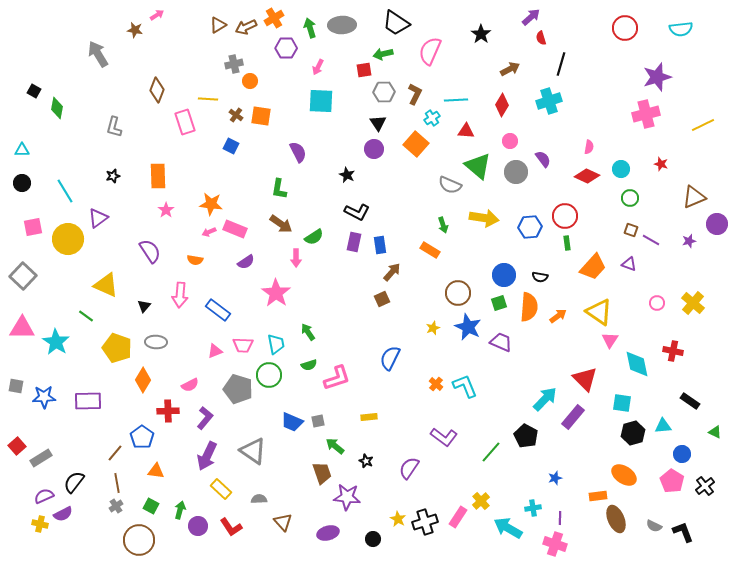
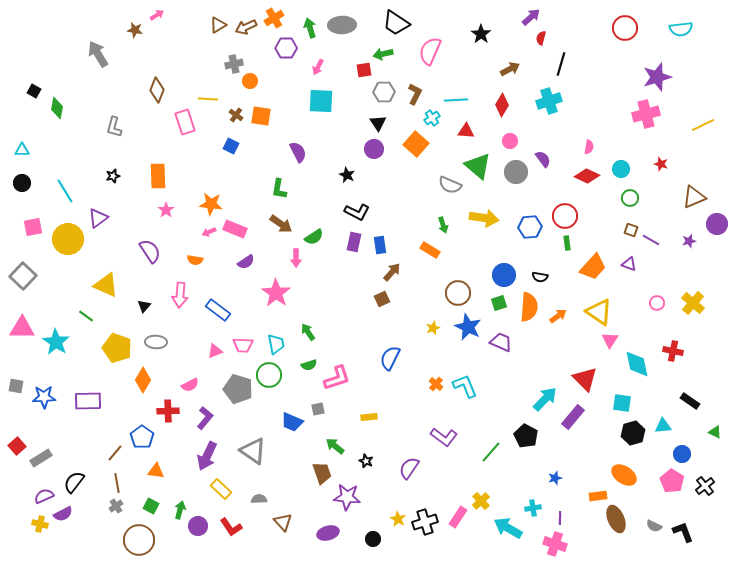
red semicircle at (541, 38): rotated 32 degrees clockwise
gray square at (318, 421): moved 12 px up
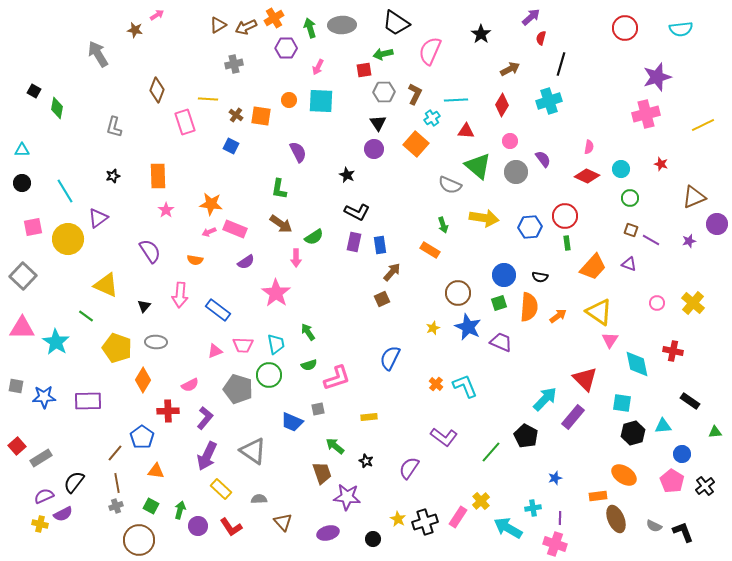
orange circle at (250, 81): moved 39 px right, 19 px down
green triangle at (715, 432): rotated 32 degrees counterclockwise
gray cross at (116, 506): rotated 16 degrees clockwise
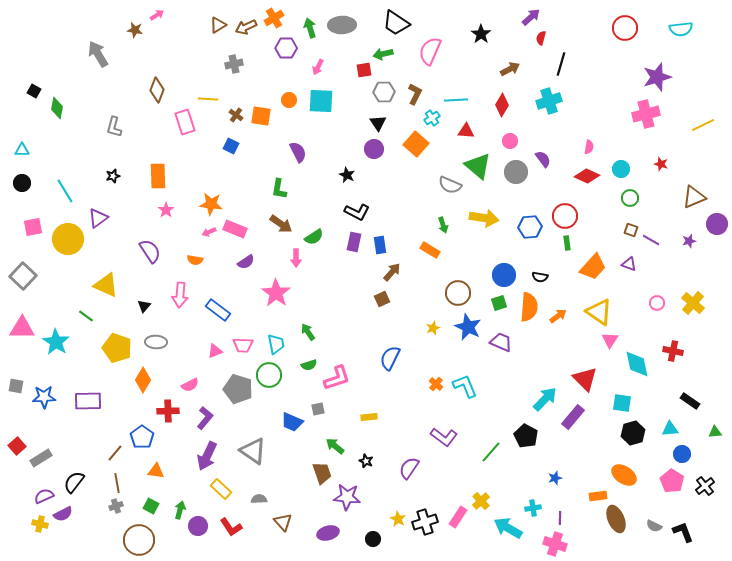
cyan triangle at (663, 426): moved 7 px right, 3 px down
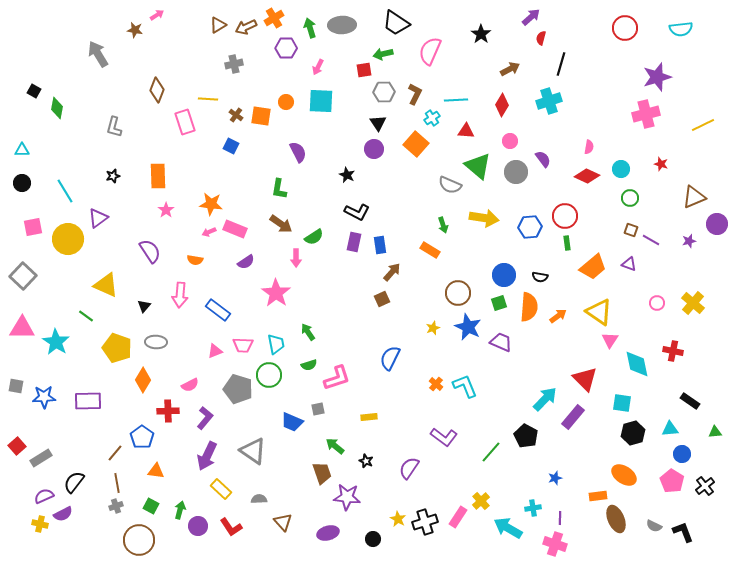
orange circle at (289, 100): moved 3 px left, 2 px down
orange trapezoid at (593, 267): rotated 8 degrees clockwise
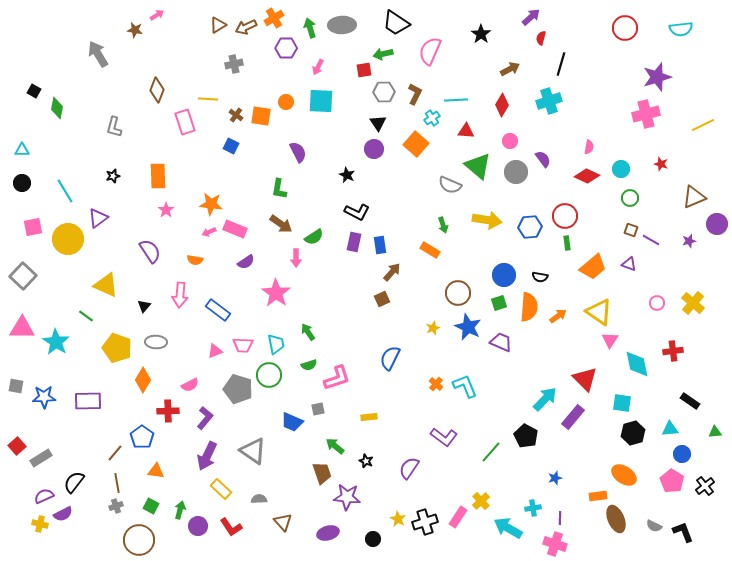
yellow arrow at (484, 218): moved 3 px right, 2 px down
red cross at (673, 351): rotated 18 degrees counterclockwise
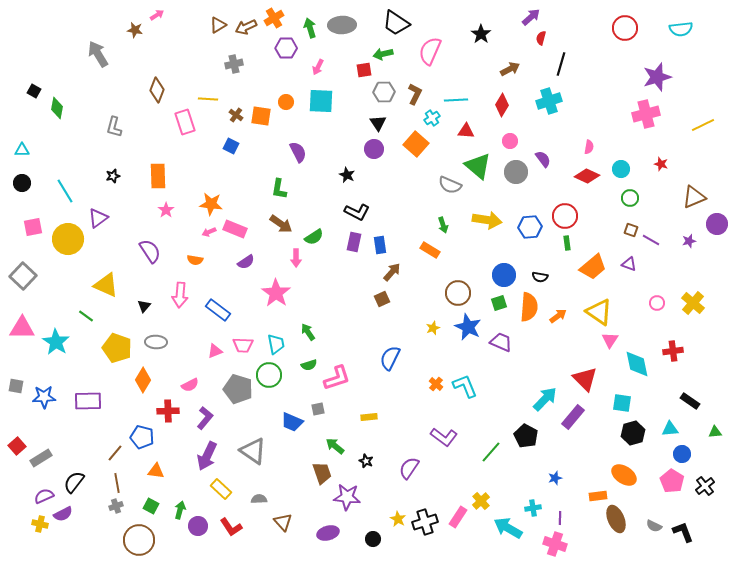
blue pentagon at (142, 437): rotated 20 degrees counterclockwise
